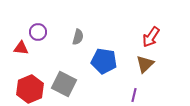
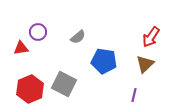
gray semicircle: rotated 35 degrees clockwise
red triangle: rotated 14 degrees counterclockwise
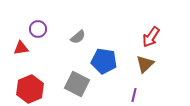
purple circle: moved 3 px up
gray square: moved 13 px right
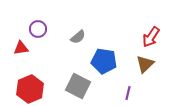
gray square: moved 1 px right, 2 px down
purple line: moved 6 px left, 2 px up
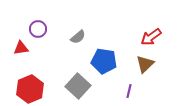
red arrow: rotated 20 degrees clockwise
gray square: rotated 15 degrees clockwise
purple line: moved 1 px right, 2 px up
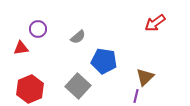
red arrow: moved 4 px right, 14 px up
brown triangle: moved 13 px down
purple line: moved 7 px right, 5 px down
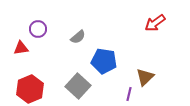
purple line: moved 7 px left, 2 px up
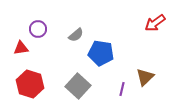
gray semicircle: moved 2 px left, 2 px up
blue pentagon: moved 3 px left, 8 px up
red hexagon: moved 5 px up; rotated 20 degrees counterclockwise
purple line: moved 7 px left, 5 px up
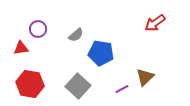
red hexagon: rotated 8 degrees counterclockwise
purple line: rotated 48 degrees clockwise
